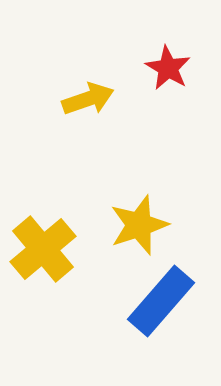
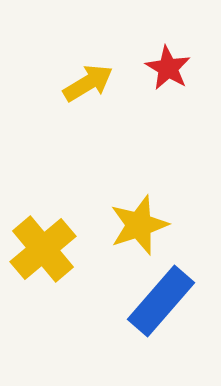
yellow arrow: moved 16 px up; rotated 12 degrees counterclockwise
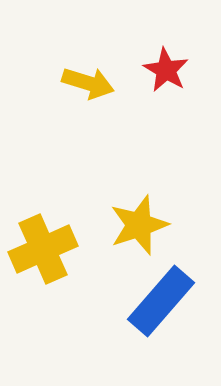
red star: moved 2 px left, 2 px down
yellow arrow: rotated 48 degrees clockwise
yellow cross: rotated 16 degrees clockwise
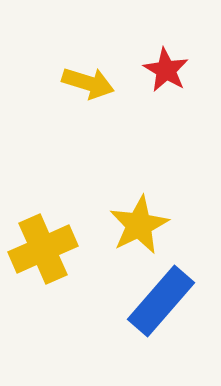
yellow star: rotated 8 degrees counterclockwise
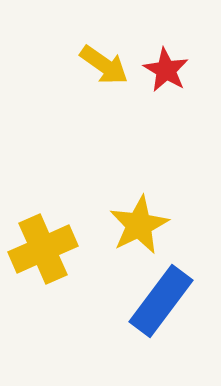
yellow arrow: moved 16 px right, 18 px up; rotated 18 degrees clockwise
blue rectangle: rotated 4 degrees counterclockwise
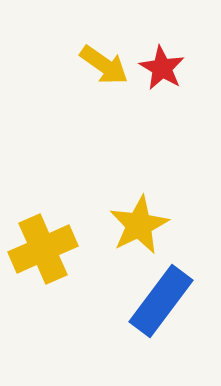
red star: moved 4 px left, 2 px up
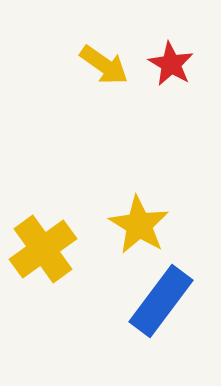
red star: moved 9 px right, 4 px up
yellow star: rotated 14 degrees counterclockwise
yellow cross: rotated 12 degrees counterclockwise
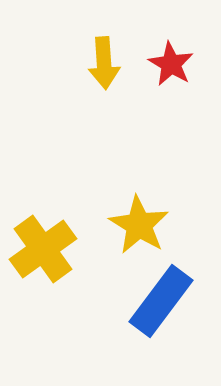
yellow arrow: moved 2 px up; rotated 51 degrees clockwise
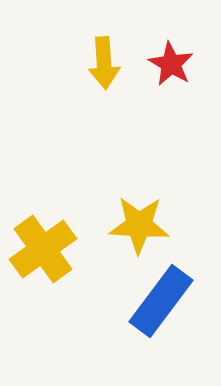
yellow star: rotated 28 degrees counterclockwise
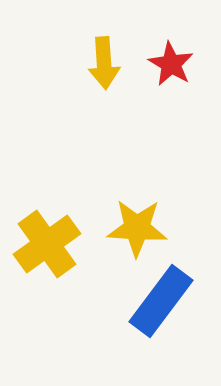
yellow star: moved 2 px left, 3 px down
yellow cross: moved 4 px right, 5 px up
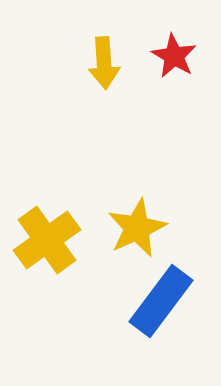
red star: moved 3 px right, 8 px up
yellow star: rotated 28 degrees counterclockwise
yellow cross: moved 4 px up
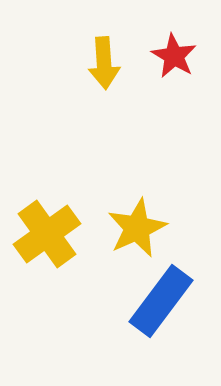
yellow cross: moved 6 px up
